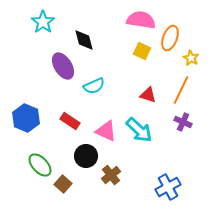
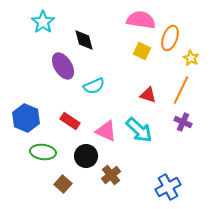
green ellipse: moved 3 px right, 13 px up; rotated 40 degrees counterclockwise
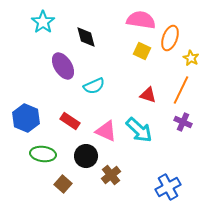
black diamond: moved 2 px right, 3 px up
green ellipse: moved 2 px down
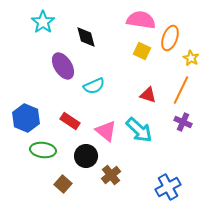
pink triangle: rotated 15 degrees clockwise
green ellipse: moved 4 px up
